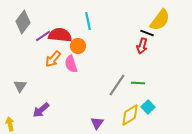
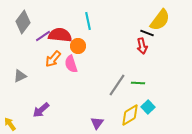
red arrow: rotated 28 degrees counterclockwise
gray triangle: moved 10 px up; rotated 32 degrees clockwise
yellow arrow: rotated 24 degrees counterclockwise
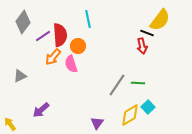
cyan line: moved 2 px up
red semicircle: rotated 80 degrees clockwise
orange arrow: moved 2 px up
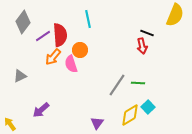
yellow semicircle: moved 15 px right, 5 px up; rotated 15 degrees counterclockwise
orange circle: moved 2 px right, 4 px down
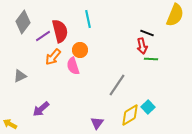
red semicircle: moved 4 px up; rotated 10 degrees counterclockwise
pink semicircle: moved 2 px right, 2 px down
green line: moved 13 px right, 24 px up
purple arrow: moved 1 px up
yellow arrow: rotated 24 degrees counterclockwise
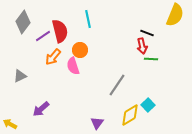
cyan square: moved 2 px up
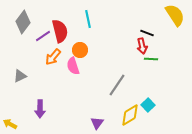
yellow semicircle: rotated 55 degrees counterclockwise
purple arrow: moved 1 px left; rotated 48 degrees counterclockwise
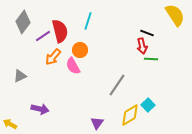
cyan line: moved 2 px down; rotated 30 degrees clockwise
pink semicircle: rotated 12 degrees counterclockwise
purple arrow: rotated 78 degrees counterclockwise
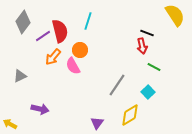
green line: moved 3 px right, 8 px down; rotated 24 degrees clockwise
cyan square: moved 13 px up
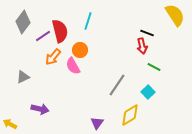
gray triangle: moved 3 px right, 1 px down
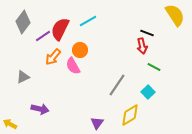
cyan line: rotated 42 degrees clockwise
red semicircle: moved 2 px up; rotated 140 degrees counterclockwise
